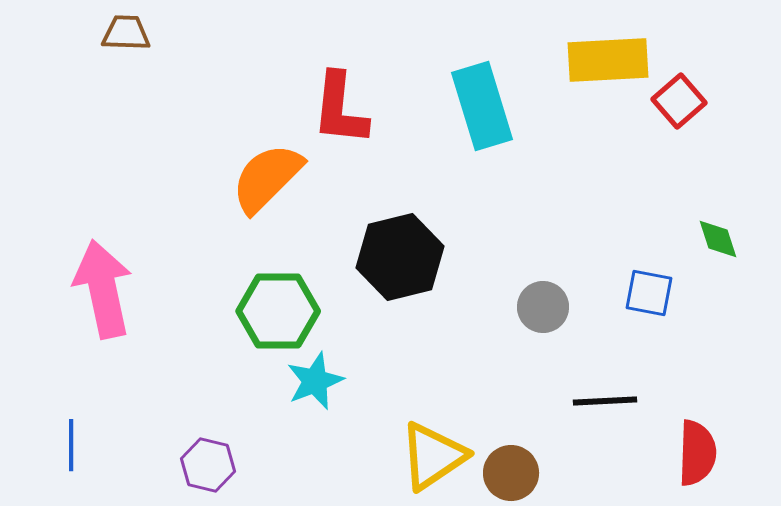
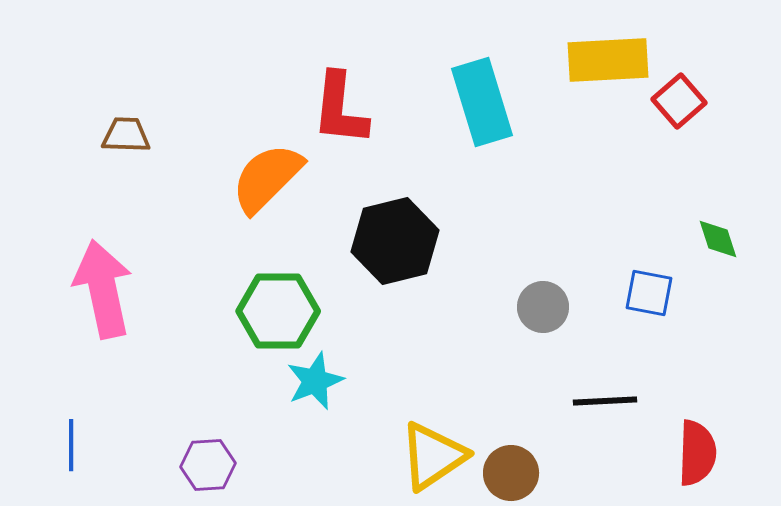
brown trapezoid: moved 102 px down
cyan rectangle: moved 4 px up
black hexagon: moved 5 px left, 16 px up
purple hexagon: rotated 18 degrees counterclockwise
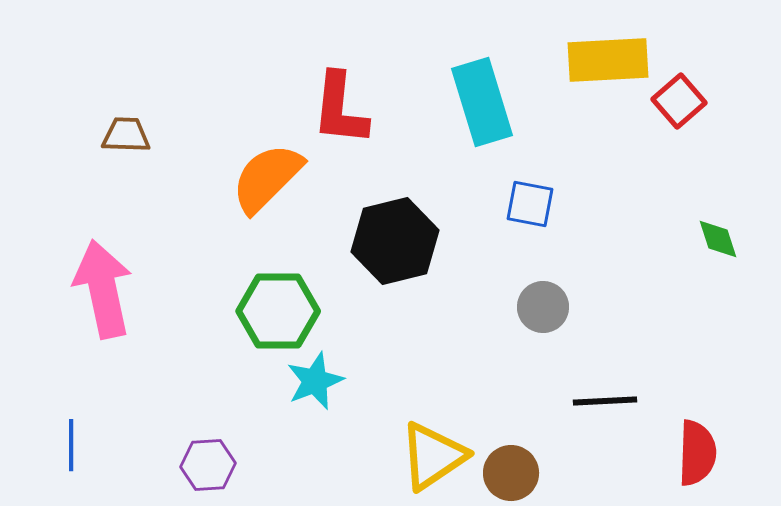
blue square: moved 119 px left, 89 px up
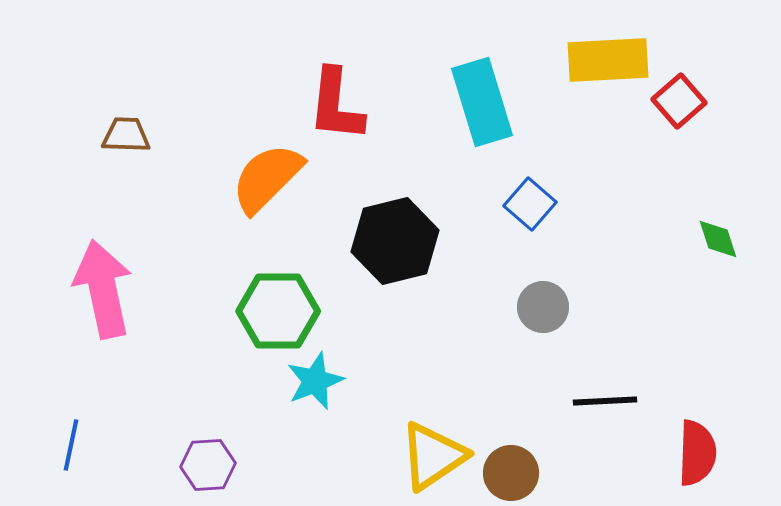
red L-shape: moved 4 px left, 4 px up
blue square: rotated 30 degrees clockwise
blue line: rotated 12 degrees clockwise
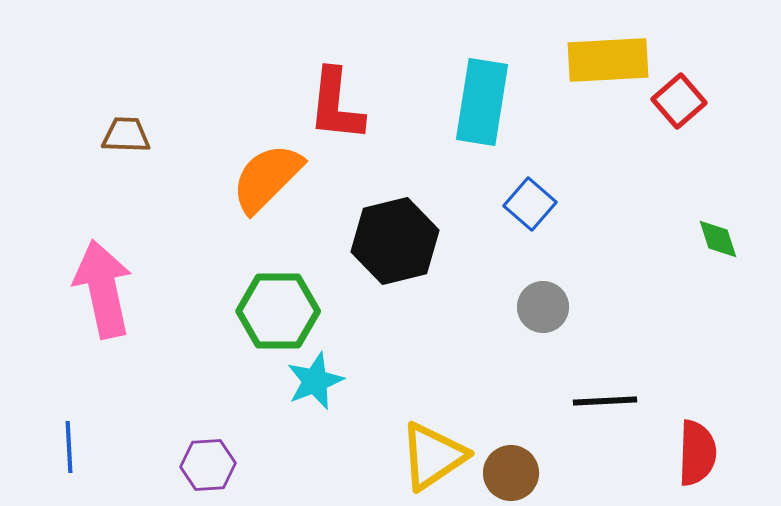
cyan rectangle: rotated 26 degrees clockwise
blue line: moved 2 px left, 2 px down; rotated 15 degrees counterclockwise
